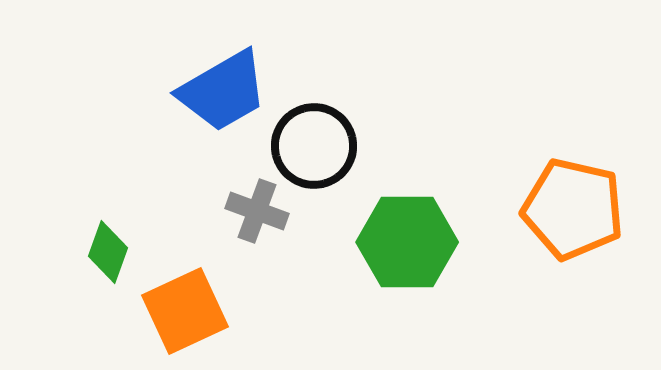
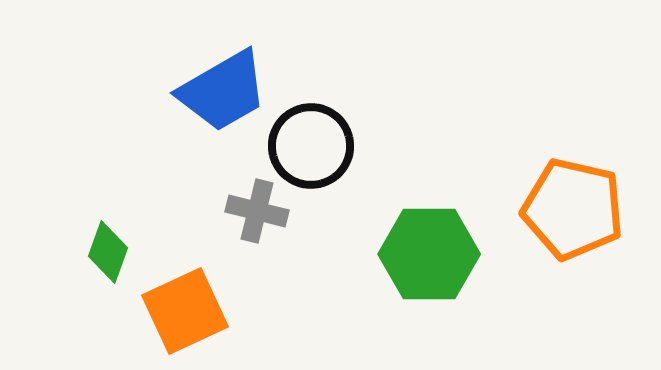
black circle: moved 3 px left
gray cross: rotated 6 degrees counterclockwise
green hexagon: moved 22 px right, 12 px down
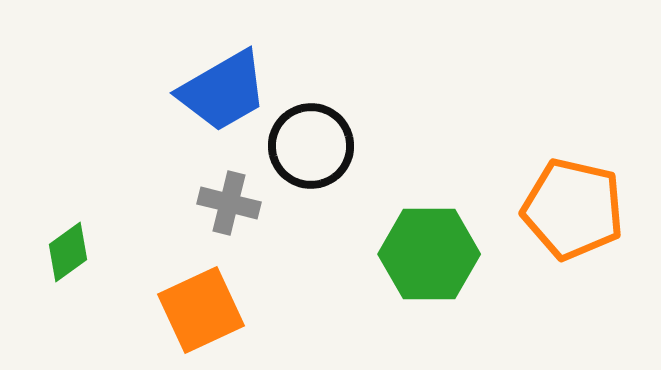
gray cross: moved 28 px left, 8 px up
green diamond: moved 40 px left; rotated 34 degrees clockwise
orange square: moved 16 px right, 1 px up
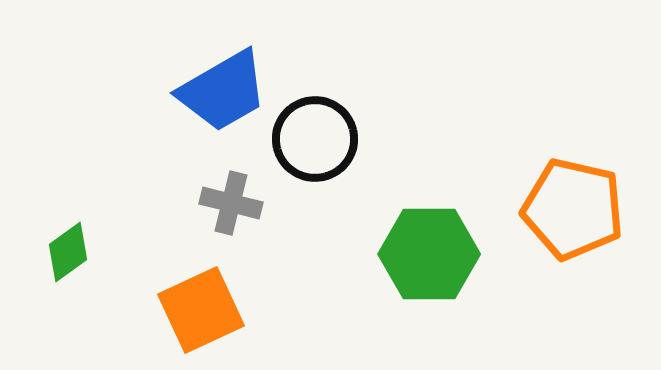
black circle: moved 4 px right, 7 px up
gray cross: moved 2 px right
